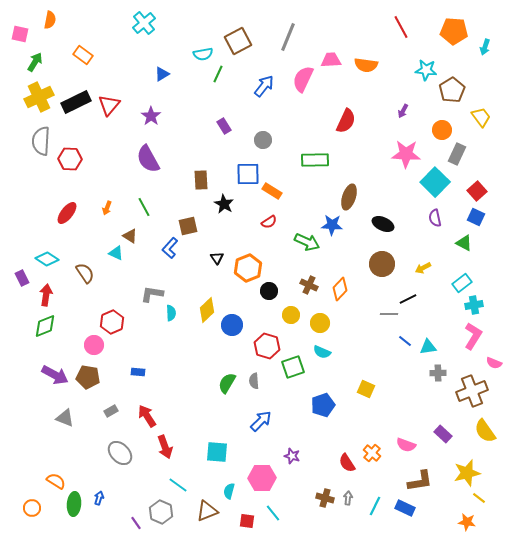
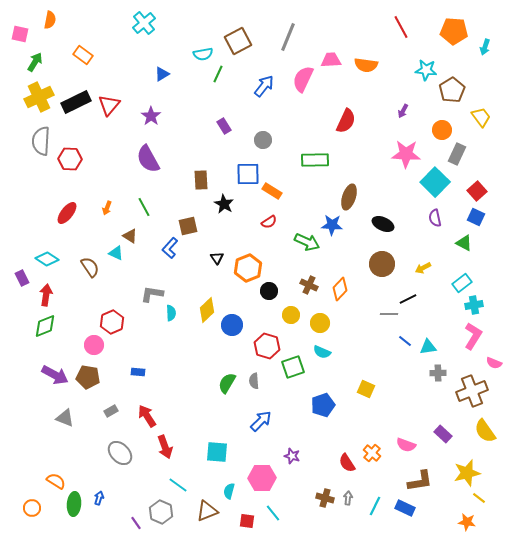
brown semicircle at (85, 273): moved 5 px right, 6 px up
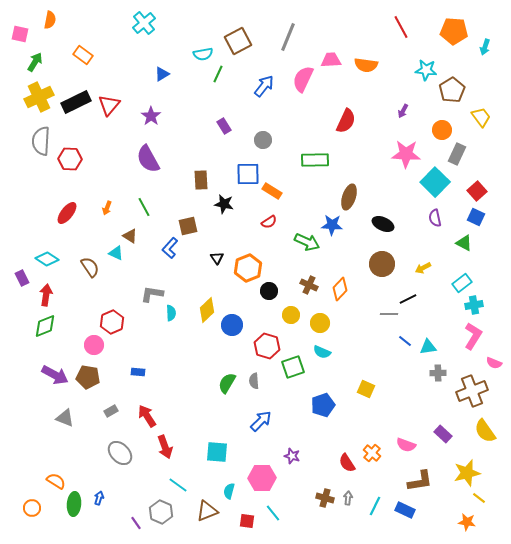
black star at (224, 204): rotated 18 degrees counterclockwise
blue rectangle at (405, 508): moved 2 px down
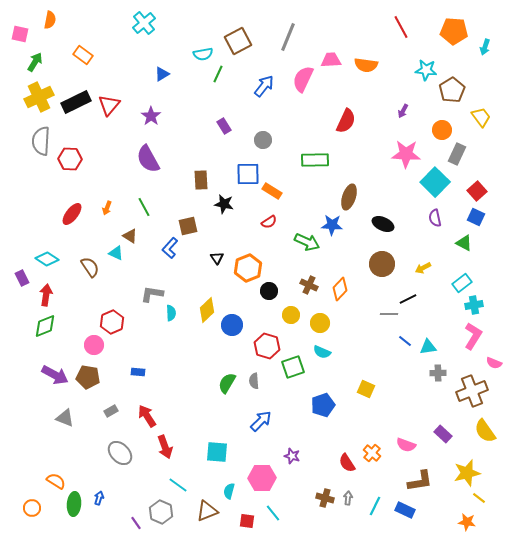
red ellipse at (67, 213): moved 5 px right, 1 px down
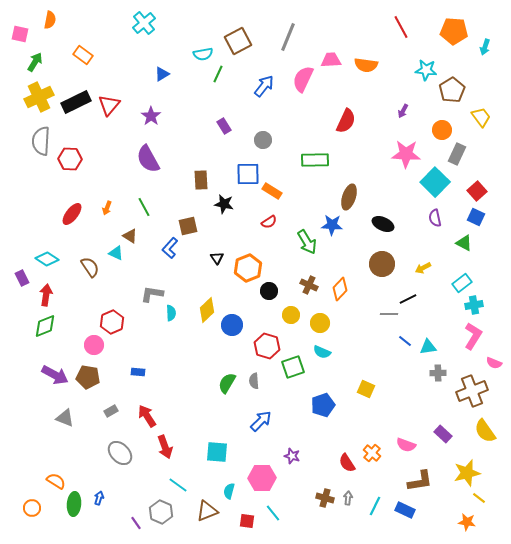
green arrow at (307, 242): rotated 35 degrees clockwise
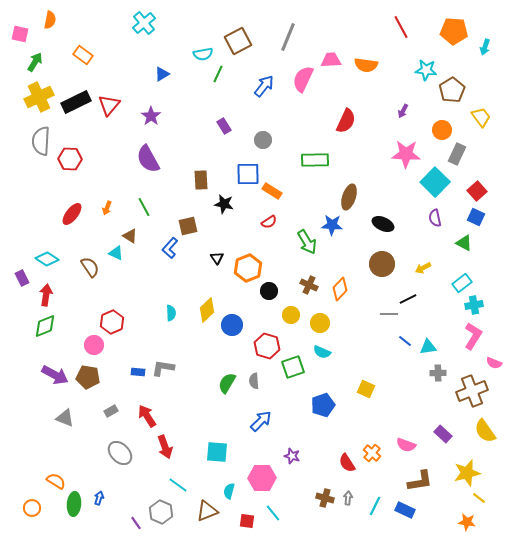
gray L-shape at (152, 294): moved 11 px right, 74 px down
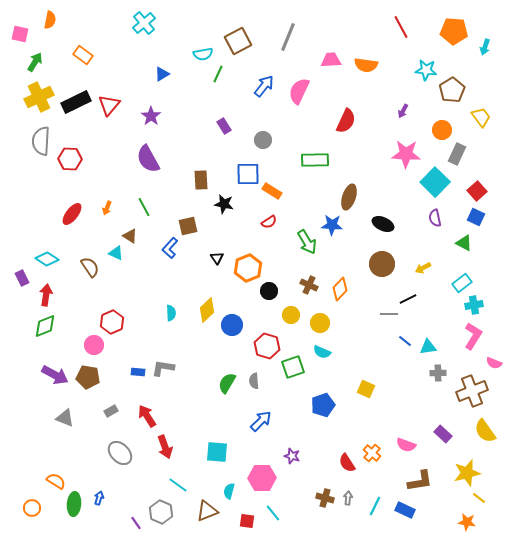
pink semicircle at (303, 79): moved 4 px left, 12 px down
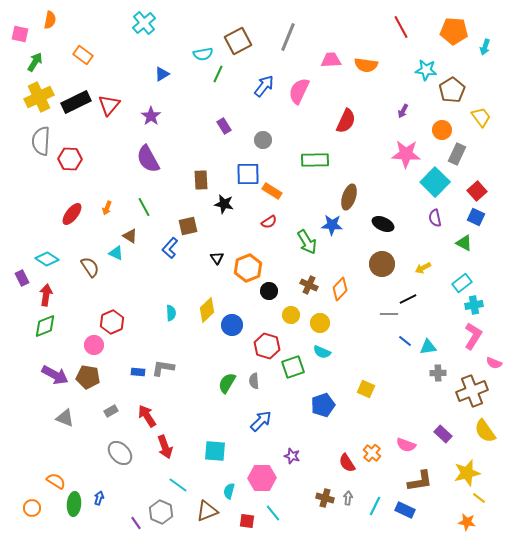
cyan square at (217, 452): moved 2 px left, 1 px up
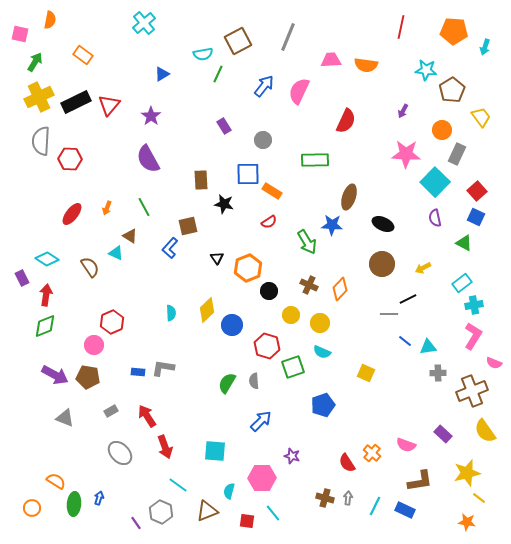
red line at (401, 27): rotated 40 degrees clockwise
yellow square at (366, 389): moved 16 px up
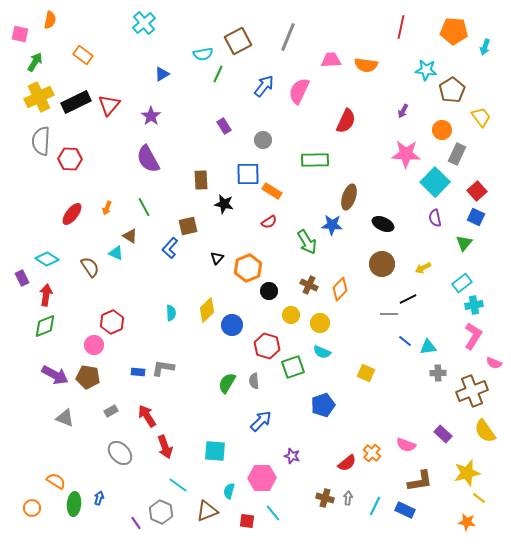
green triangle at (464, 243): rotated 42 degrees clockwise
black triangle at (217, 258): rotated 16 degrees clockwise
red semicircle at (347, 463): rotated 96 degrees counterclockwise
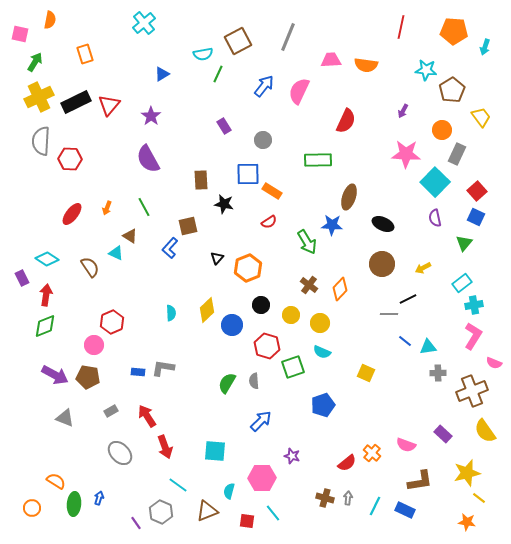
orange rectangle at (83, 55): moved 2 px right, 1 px up; rotated 36 degrees clockwise
green rectangle at (315, 160): moved 3 px right
brown cross at (309, 285): rotated 12 degrees clockwise
black circle at (269, 291): moved 8 px left, 14 px down
